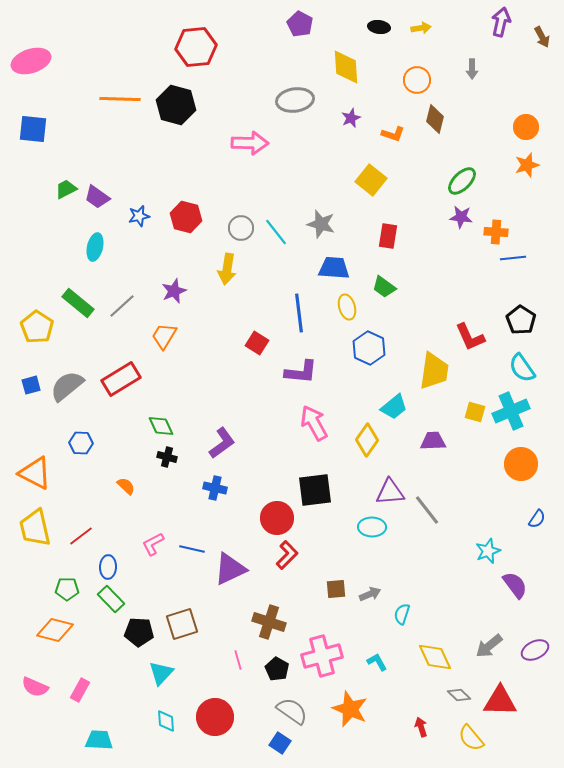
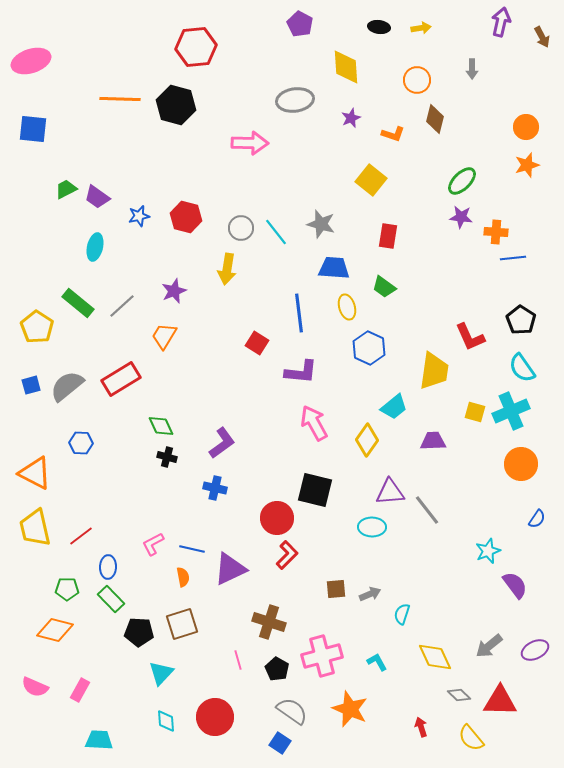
orange semicircle at (126, 486): moved 57 px right, 91 px down; rotated 36 degrees clockwise
black square at (315, 490): rotated 21 degrees clockwise
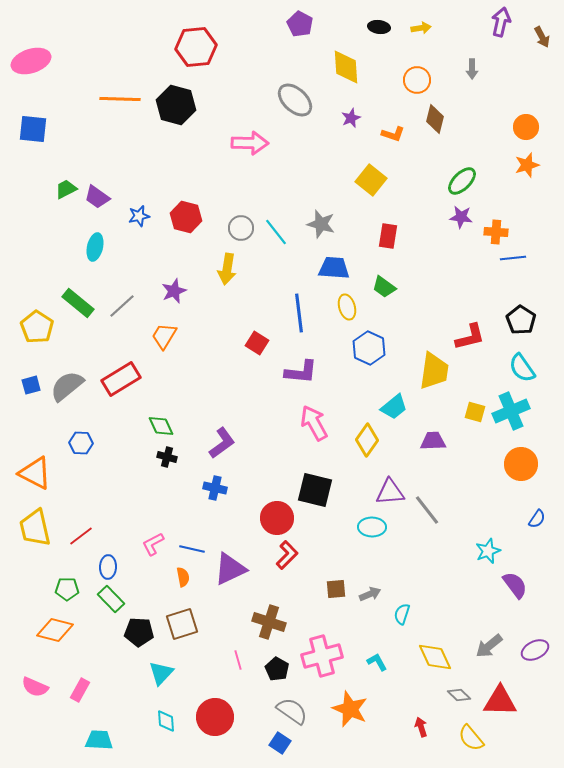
gray ellipse at (295, 100): rotated 51 degrees clockwise
red L-shape at (470, 337): rotated 80 degrees counterclockwise
